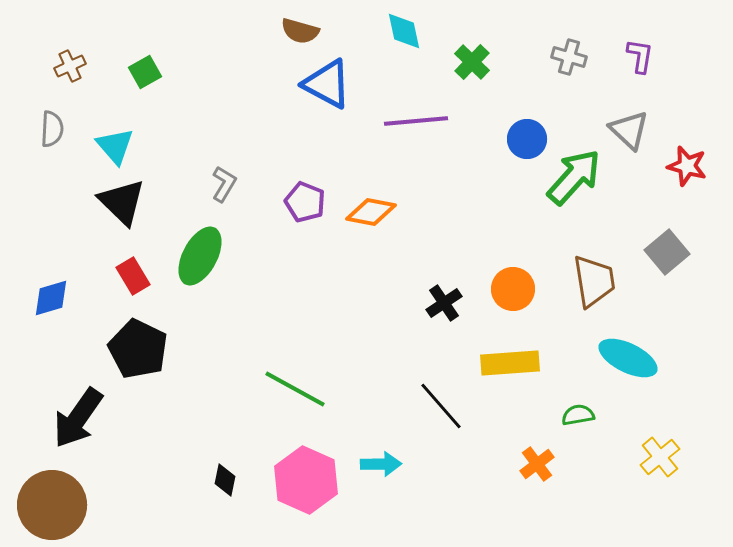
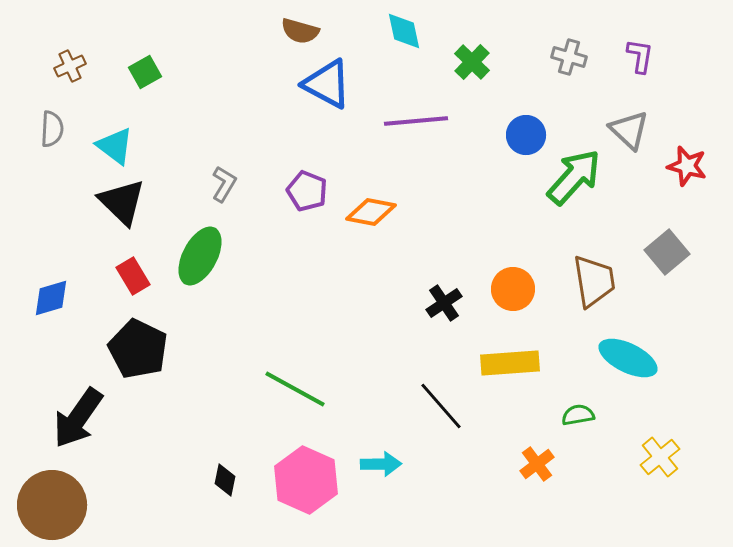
blue circle: moved 1 px left, 4 px up
cyan triangle: rotated 12 degrees counterclockwise
purple pentagon: moved 2 px right, 11 px up
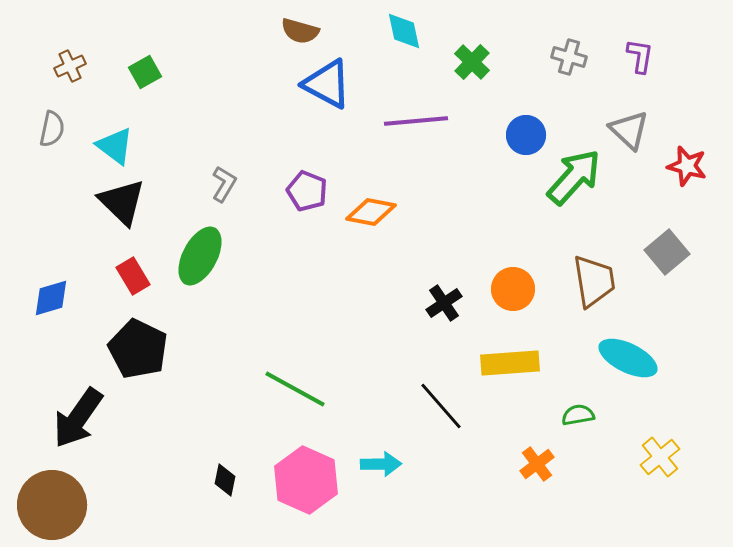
gray semicircle: rotated 9 degrees clockwise
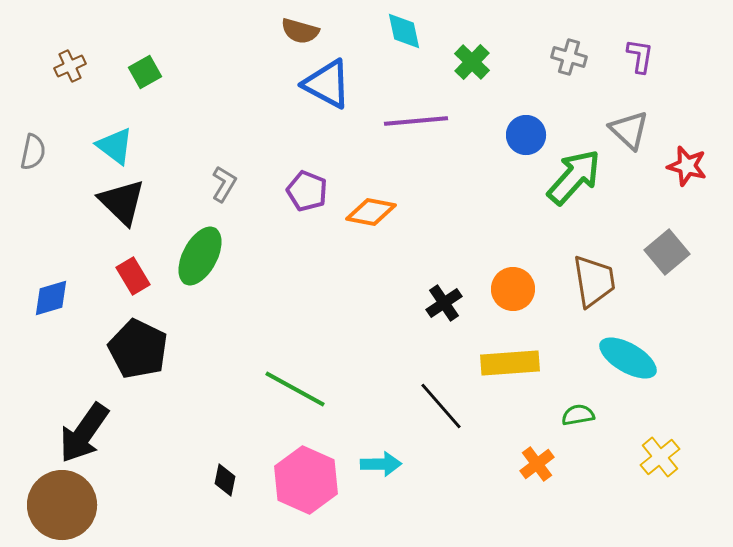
gray semicircle: moved 19 px left, 23 px down
cyan ellipse: rotated 4 degrees clockwise
black arrow: moved 6 px right, 15 px down
brown circle: moved 10 px right
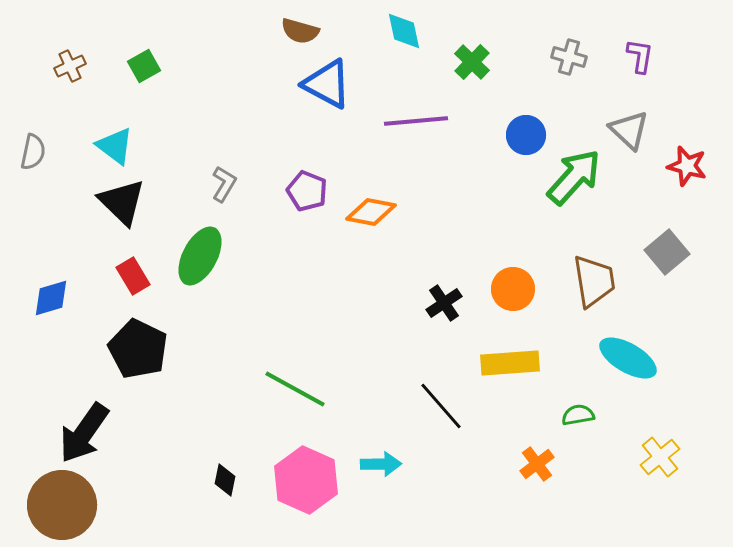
green square: moved 1 px left, 6 px up
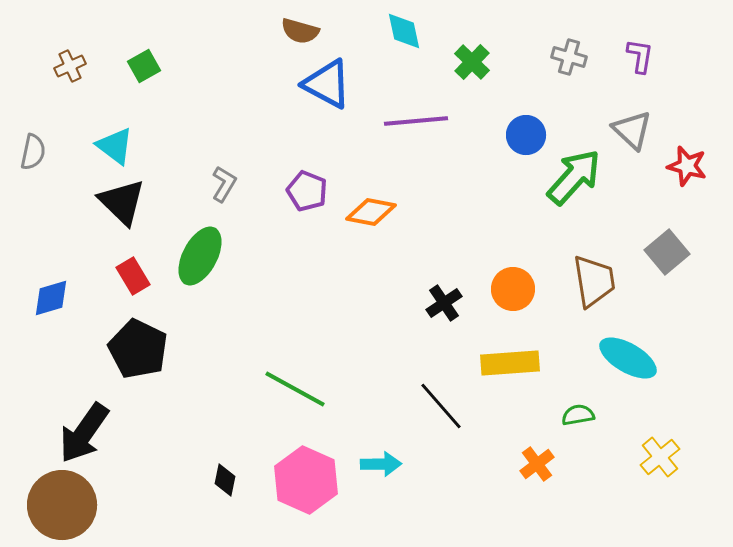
gray triangle: moved 3 px right
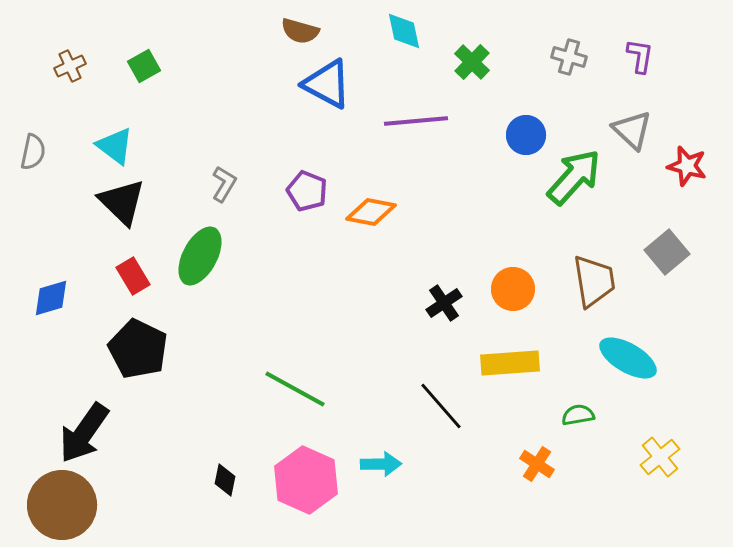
orange cross: rotated 20 degrees counterclockwise
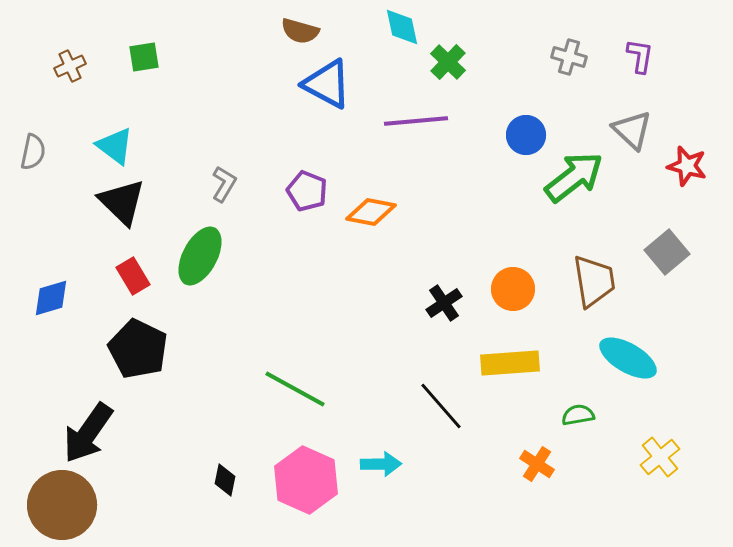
cyan diamond: moved 2 px left, 4 px up
green cross: moved 24 px left
green square: moved 9 px up; rotated 20 degrees clockwise
green arrow: rotated 10 degrees clockwise
black arrow: moved 4 px right
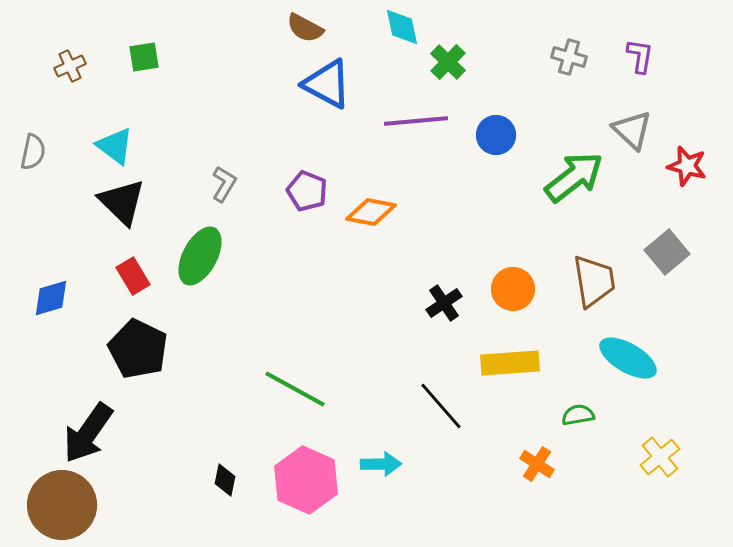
brown semicircle: moved 5 px right, 3 px up; rotated 12 degrees clockwise
blue circle: moved 30 px left
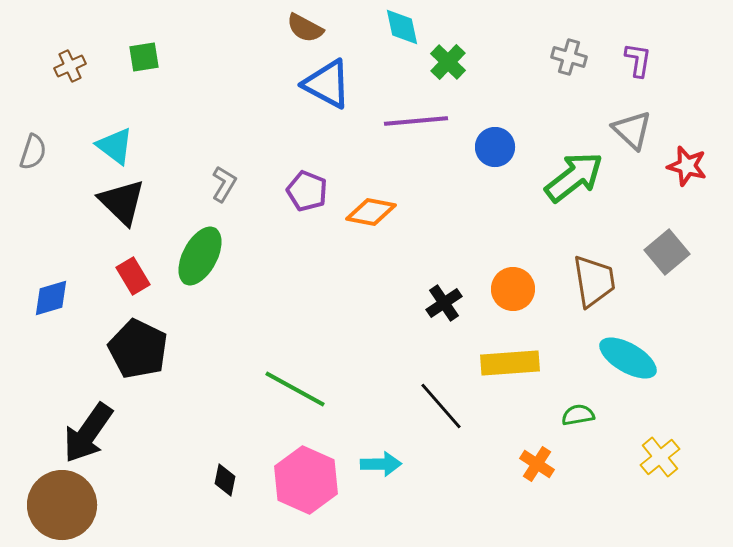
purple L-shape: moved 2 px left, 4 px down
blue circle: moved 1 px left, 12 px down
gray semicircle: rotated 6 degrees clockwise
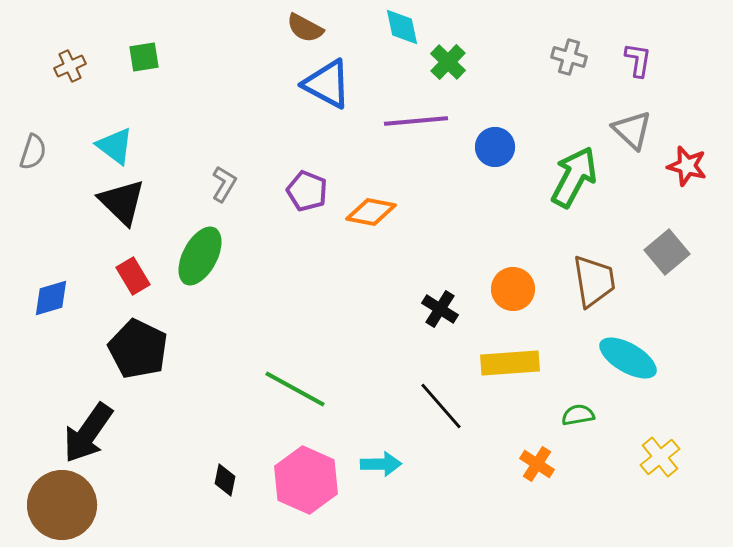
green arrow: rotated 24 degrees counterclockwise
black cross: moved 4 px left, 6 px down; rotated 24 degrees counterclockwise
